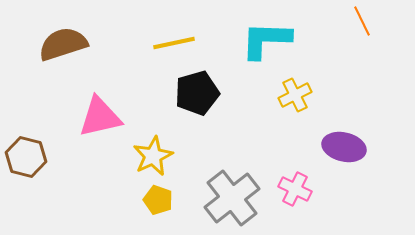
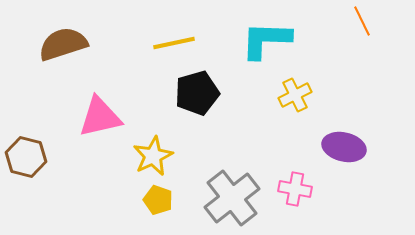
pink cross: rotated 16 degrees counterclockwise
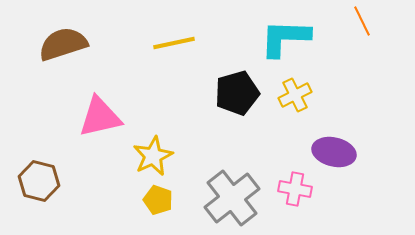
cyan L-shape: moved 19 px right, 2 px up
black pentagon: moved 40 px right
purple ellipse: moved 10 px left, 5 px down
brown hexagon: moved 13 px right, 24 px down
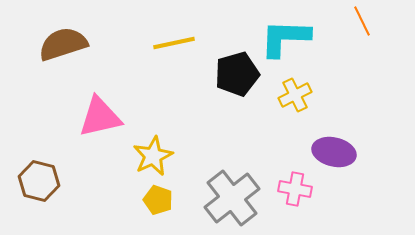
black pentagon: moved 19 px up
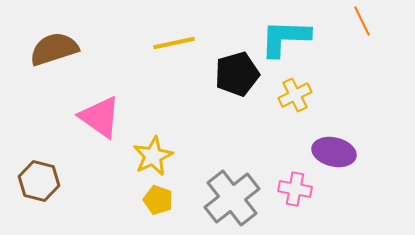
brown semicircle: moved 9 px left, 5 px down
pink triangle: rotated 48 degrees clockwise
